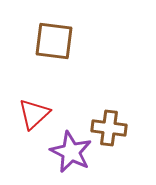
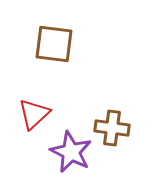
brown square: moved 3 px down
brown cross: moved 3 px right
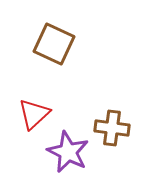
brown square: rotated 18 degrees clockwise
purple star: moved 3 px left
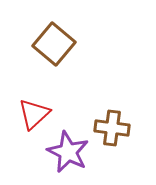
brown square: rotated 15 degrees clockwise
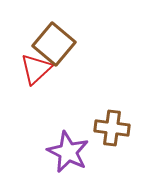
red triangle: moved 2 px right, 45 px up
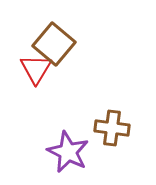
red triangle: rotated 16 degrees counterclockwise
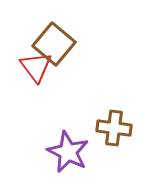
red triangle: moved 2 px up; rotated 8 degrees counterclockwise
brown cross: moved 2 px right
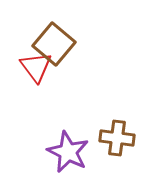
brown cross: moved 3 px right, 10 px down
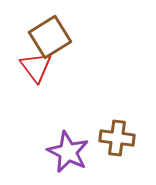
brown square: moved 4 px left, 7 px up; rotated 18 degrees clockwise
